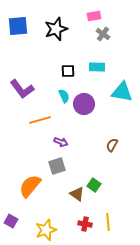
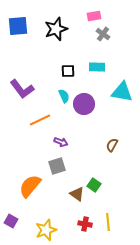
orange line: rotated 10 degrees counterclockwise
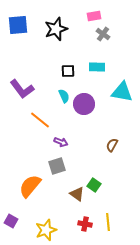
blue square: moved 1 px up
orange line: rotated 65 degrees clockwise
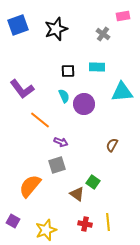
pink rectangle: moved 29 px right
blue square: rotated 15 degrees counterclockwise
cyan triangle: rotated 15 degrees counterclockwise
gray square: moved 1 px up
green square: moved 1 px left, 3 px up
purple square: moved 2 px right
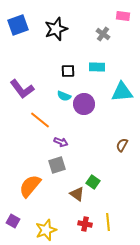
pink rectangle: rotated 16 degrees clockwise
cyan semicircle: rotated 136 degrees clockwise
brown semicircle: moved 10 px right
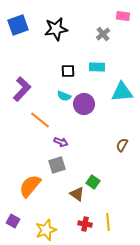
black star: rotated 10 degrees clockwise
gray cross: rotated 16 degrees clockwise
purple L-shape: rotated 100 degrees counterclockwise
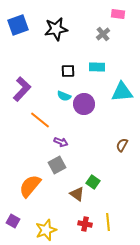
pink rectangle: moved 5 px left, 2 px up
gray square: rotated 12 degrees counterclockwise
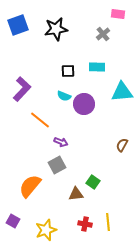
brown triangle: moved 1 px left; rotated 42 degrees counterclockwise
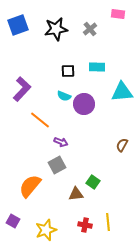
gray cross: moved 13 px left, 5 px up
red cross: moved 1 px down
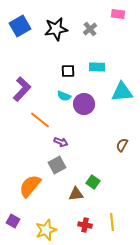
blue square: moved 2 px right, 1 px down; rotated 10 degrees counterclockwise
yellow line: moved 4 px right
